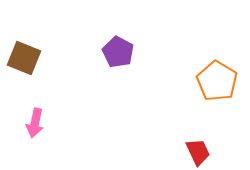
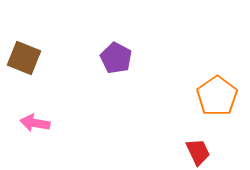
purple pentagon: moved 2 px left, 6 px down
orange pentagon: moved 15 px down; rotated 6 degrees clockwise
pink arrow: rotated 88 degrees clockwise
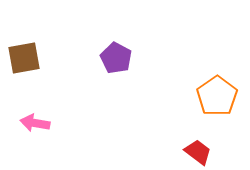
brown square: rotated 32 degrees counterclockwise
red trapezoid: rotated 28 degrees counterclockwise
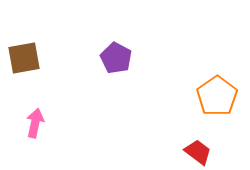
pink arrow: rotated 92 degrees clockwise
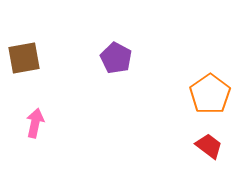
orange pentagon: moved 7 px left, 2 px up
red trapezoid: moved 11 px right, 6 px up
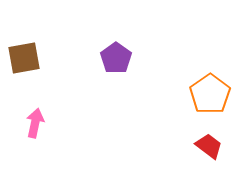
purple pentagon: rotated 8 degrees clockwise
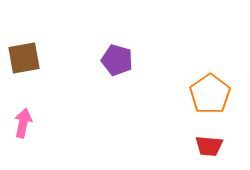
purple pentagon: moved 1 px right, 2 px down; rotated 20 degrees counterclockwise
pink arrow: moved 12 px left
red trapezoid: rotated 148 degrees clockwise
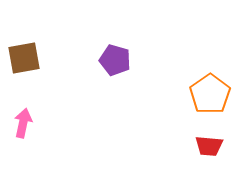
purple pentagon: moved 2 px left
